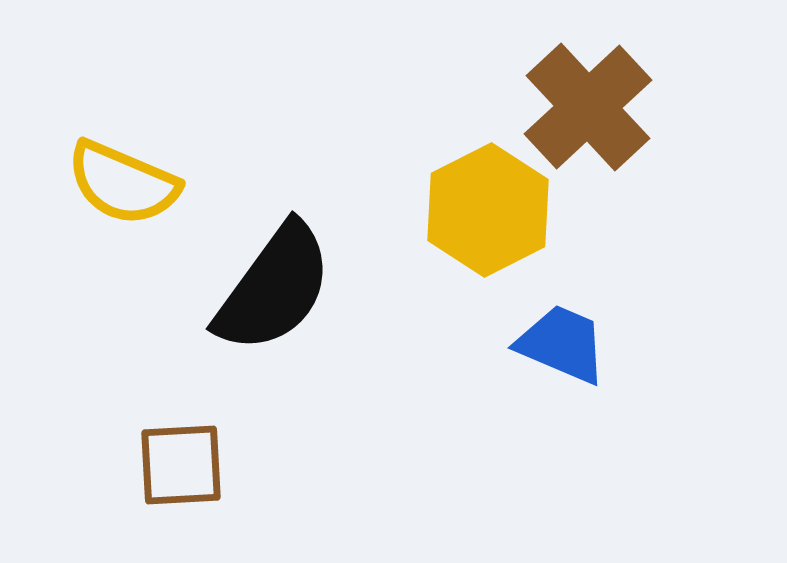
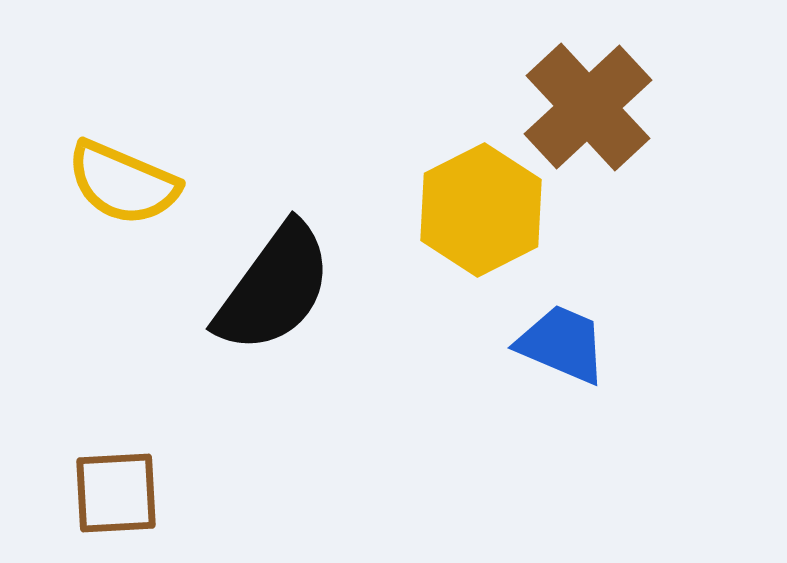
yellow hexagon: moved 7 px left
brown square: moved 65 px left, 28 px down
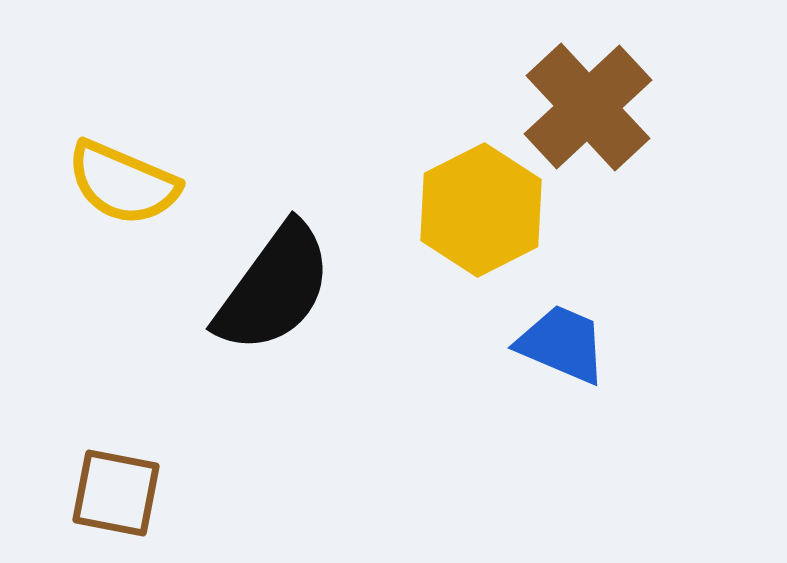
brown square: rotated 14 degrees clockwise
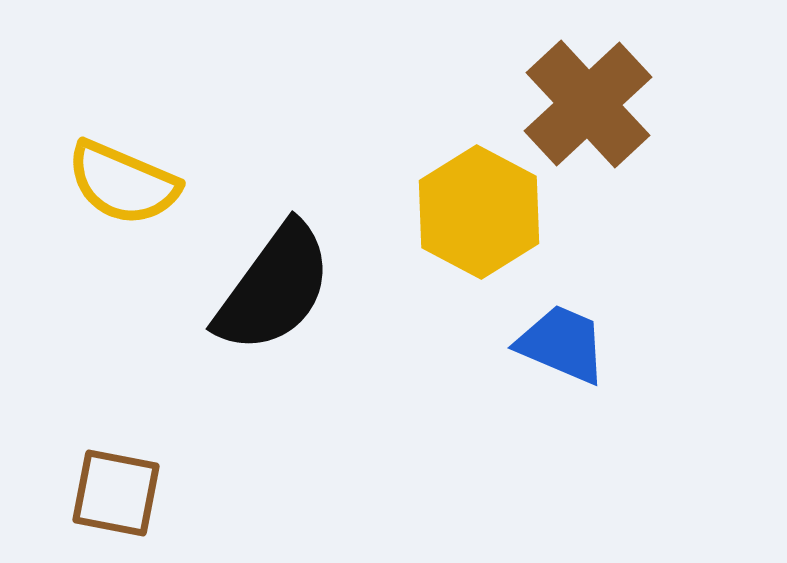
brown cross: moved 3 px up
yellow hexagon: moved 2 px left, 2 px down; rotated 5 degrees counterclockwise
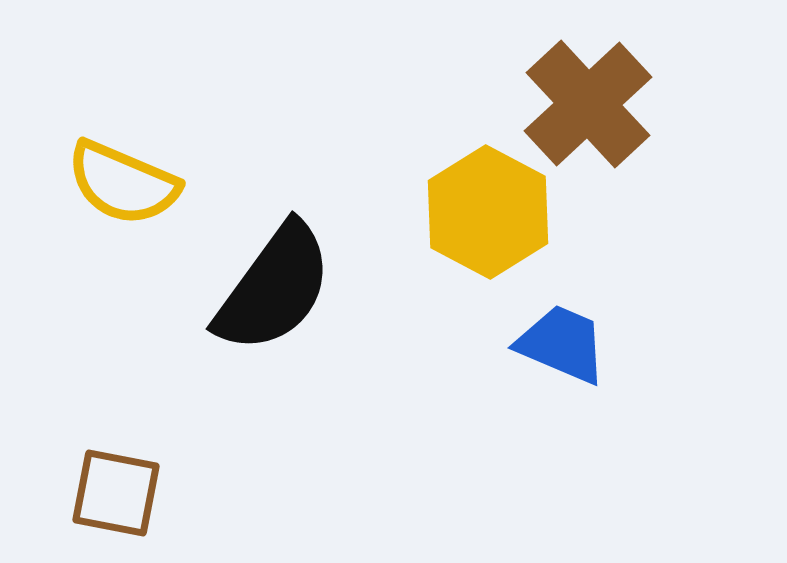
yellow hexagon: moved 9 px right
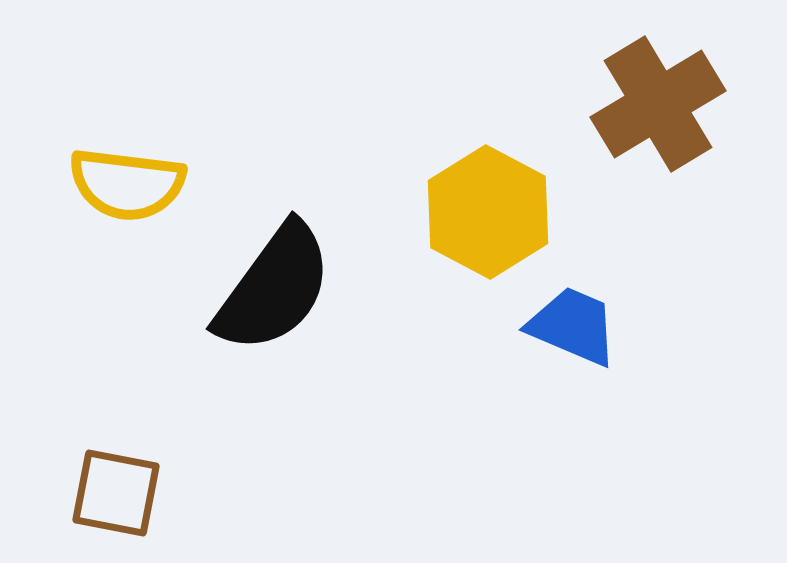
brown cross: moved 70 px right; rotated 12 degrees clockwise
yellow semicircle: moved 4 px right, 1 px down; rotated 16 degrees counterclockwise
blue trapezoid: moved 11 px right, 18 px up
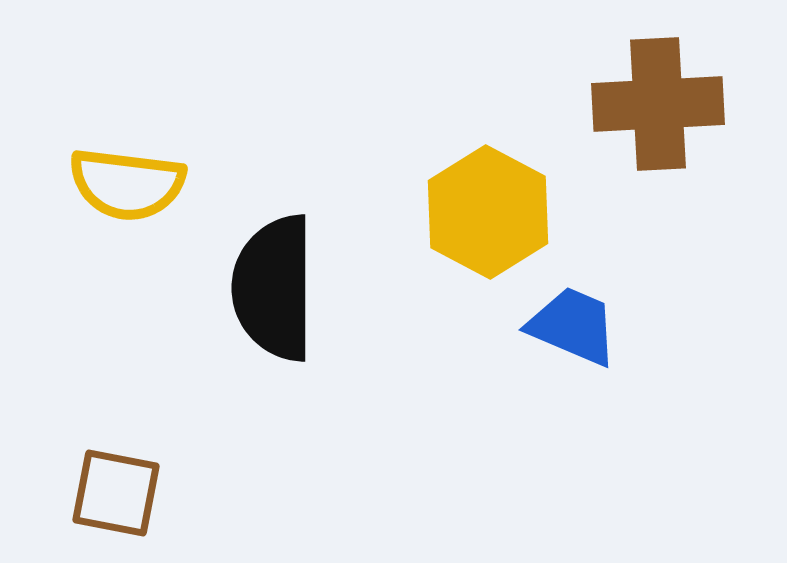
brown cross: rotated 28 degrees clockwise
black semicircle: rotated 144 degrees clockwise
